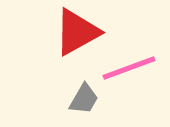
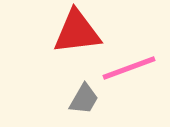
red triangle: rotated 22 degrees clockwise
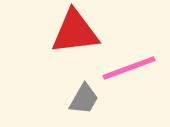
red triangle: moved 2 px left
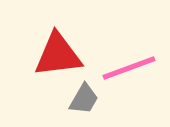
red triangle: moved 17 px left, 23 px down
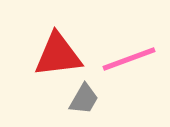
pink line: moved 9 px up
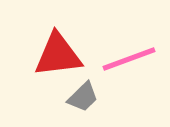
gray trapezoid: moved 1 px left, 2 px up; rotated 16 degrees clockwise
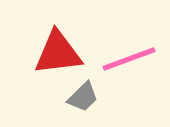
red triangle: moved 2 px up
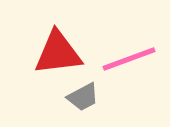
gray trapezoid: rotated 16 degrees clockwise
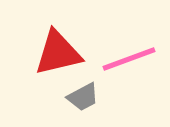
red triangle: rotated 6 degrees counterclockwise
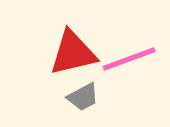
red triangle: moved 15 px right
